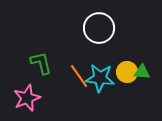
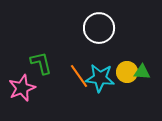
pink star: moved 5 px left, 10 px up
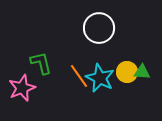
cyan star: rotated 20 degrees clockwise
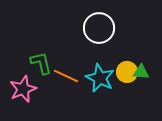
green triangle: moved 1 px left
orange line: moved 13 px left; rotated 30 degrees counterclockwise
pink star: moved 1 px right, 1 px down
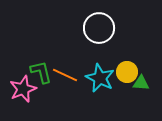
green L-shape: moved 9 px down
green triangle: moved 11 px down
orange line: moved 1 px left, 1 px up
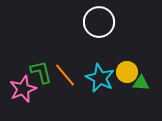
white circle: moved 6 px up
orange line: rotated 25 degrees clockwise
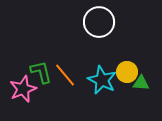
cyan star: moved 2 px right, 2 px down
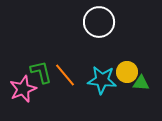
cyan star: rotated 20 degrees counterclockwise
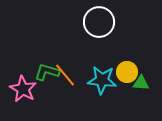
green L-shape: moved 6 px right; rotated 60 degrees counterclockwise
pink star: rotated 20 degrees counterclockwise
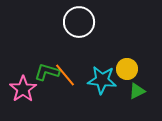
white circle: moved 20 px left
yellow circle: moved 3 px up
green triangle: moved 4 px left, 8 px down; rotated 30 degrees counterclockwise
pink star: rotated 8 degrees clockwise
